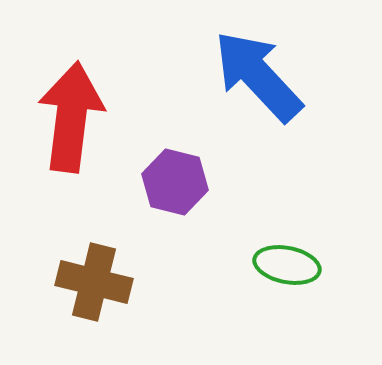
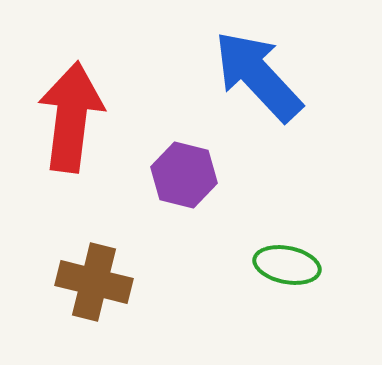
purple hexagon: moved 9 px right, 7 px up
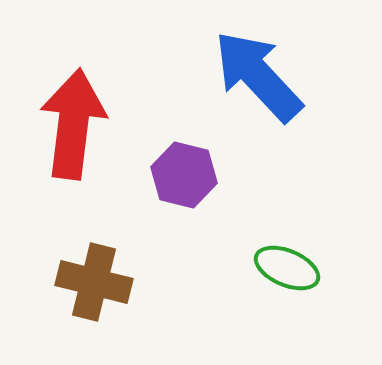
red arrow: moved 2 px right, 7 px down
green ellipse: moved 3 px down; rotated 12 degrees clockwise
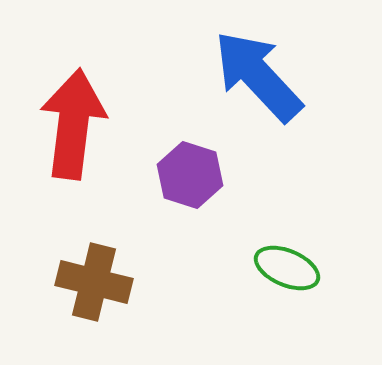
purple hexagon: moved 6 px right; rotated 4 degrees clockwise
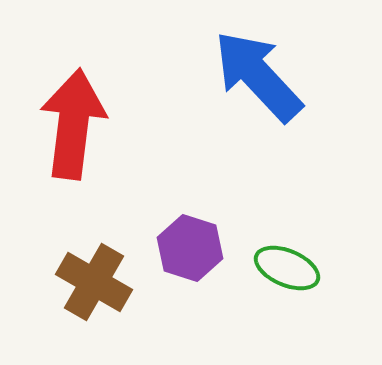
purple hexagon: moved 73 px down
brown cross: rotated 16 degrees clockwise
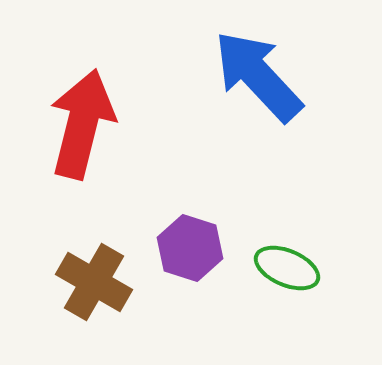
red arrow: moved 9 px right; rotated 7 degrees clockwise
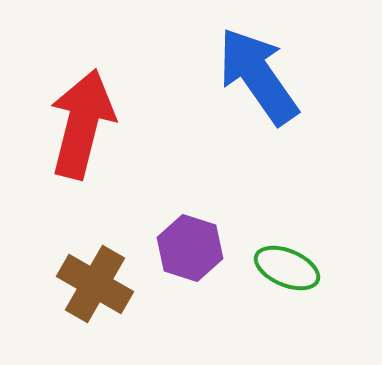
blue arrow: rotated 8 degrees clockwise
brown cross: moved 1 px right, 2 px down
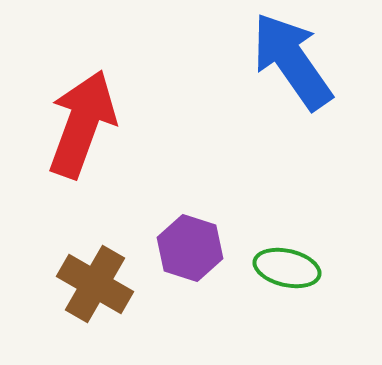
blue arrow: moved 34 px right, 15 px up
red arrow: rotated 6 degrees clockwise
green ellipse: rotated 10 degrees counterclockwise
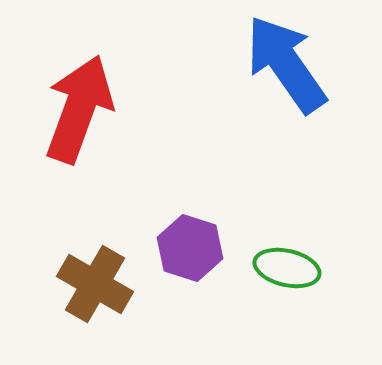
blue arrow: moved 6 px left, 3 px down
red arrow: moved 3 px left, 15 px up
